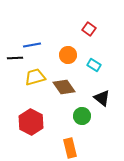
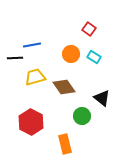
orange circle: moved 3 px right, 1 px up
cyan rectangle: moved 8 px up
orange rectangle: moved 5 px left, 4 px up
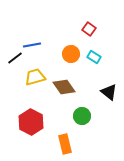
black line: rotated 35 degrees counterclockwise
black triangle: moved 7 px right, 6 px up
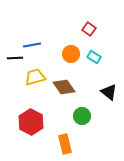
black line: rotated 35 degrees clockwise
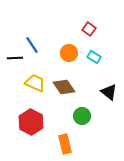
blue line: rotated 66 degrees clockwise
orange circle: moved 2 px left, 1 px up
yellow trapezoid: moved 6 px down; rotated 40 degrees clockwise
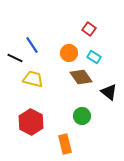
black line: rotated 28 degrees clockwise
yellow trapezoid: moved 2 px left, 4 px up; rotated 10 degrees counterclockwise
brown diamond: moved 17 px right, 10 px up
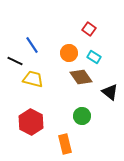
black line: moved 3 px down
black triangle: moved 1 px right
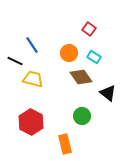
black triangle: moved 2 px left, 1 px down
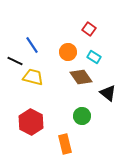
orange circle: moved 1 px left, 1 px up
yellow trapezoid: moved 2 px up
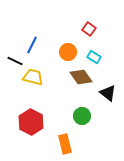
blue line: rotated 60 degrees clockwise
